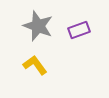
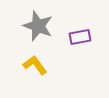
purple rectangle: moved 1 px right, 7 px down; rotated 10 degrees clockwise
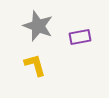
yellow L-shape: rotated 20 degrees clockwise
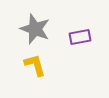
gray star: moved 3 px left, 3 px down
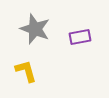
yellow L-shape: moved 9 px left, 6 px down
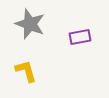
gray star: moved 5 px left, 5 px up
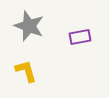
gray star: moved 1 px left, 2 px down
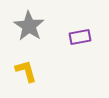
gray star: rotated 12 degrees clockwise
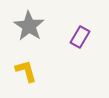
purple rectangle: rotated 50 degrees counterclockwise
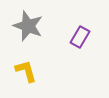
gray star: moved 1 px left; rotated 12 degrees counterclockwise
